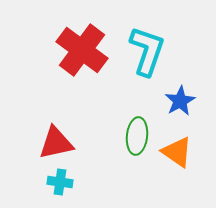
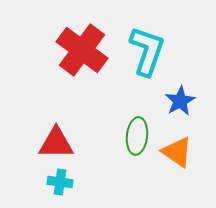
red triangle: rotated 12 degrees clockwise
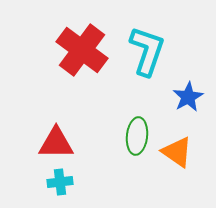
blue star: moved 8 px right, 4 px up
cyan cross: rotated 15 degrees counterclockwise
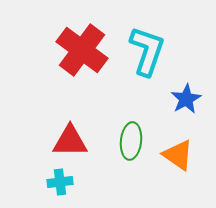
blue star: moved 2 px left, 2 px down
green ellipse: moved 6 px left, 5 px down
red triangle: moved 14 px right, 2 px up
orange triangle: moved 1 px right, 3 px down
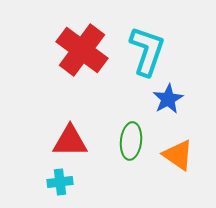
blue star: moved 18 px left
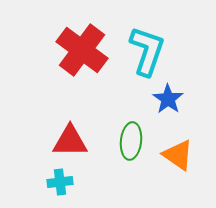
blue star: rotated 8 degrees counterclockwise
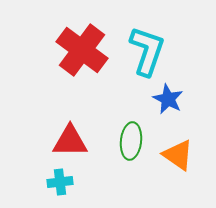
blue star: rotated 8 degrees counterclockwise
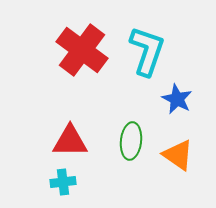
blue star: moved 9 px right
cyan cross: moved 3 px right
